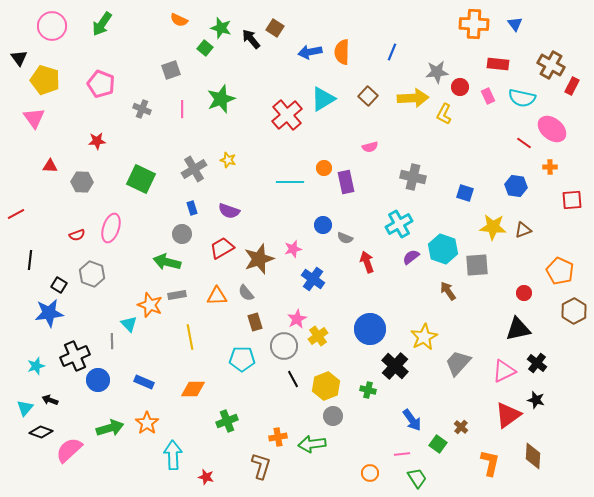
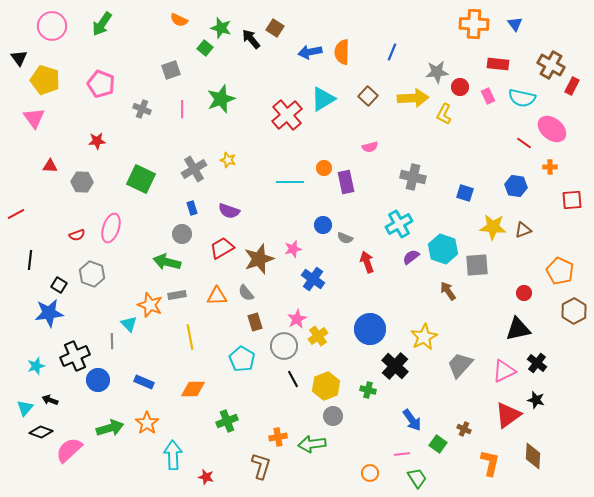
cyan pentagon at (242, 359): rotated 30 degrees clockwise
gray trapezoid at (458, 363): moved 2 px right, 2 px down
brown cross at (461, 427): moved 3 px right, 2 px down; rotated 16 degrees counterclockwise
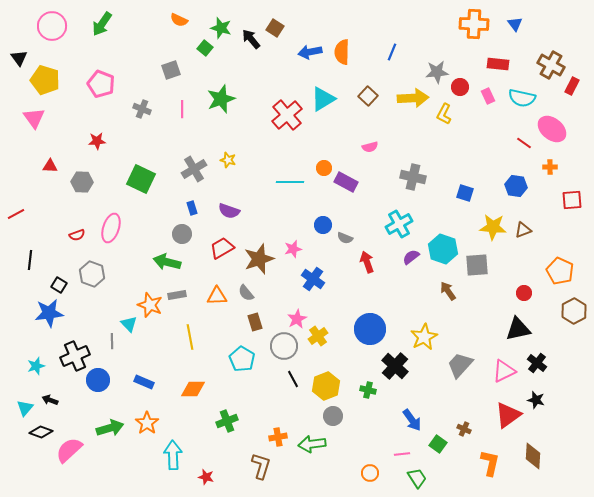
purple rectangle at (346, 182): rotated 50 degrees counterclockwise
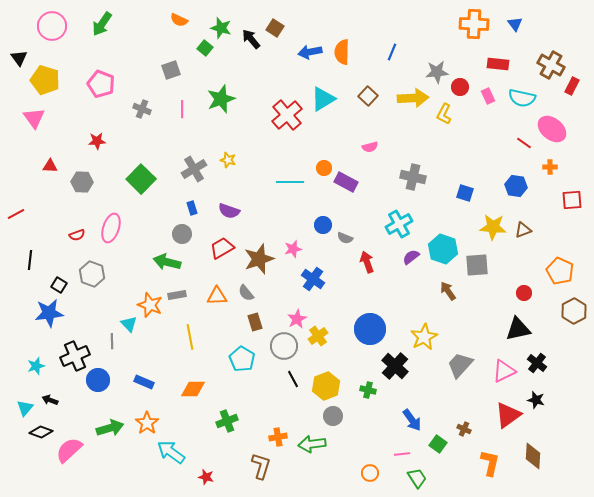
green square at (141, 179): rotated 20 degrees clockwise
cyan arrow at (173, 455): moved 2 px left, 3 px up; rotated 52 degrees counterclockwise
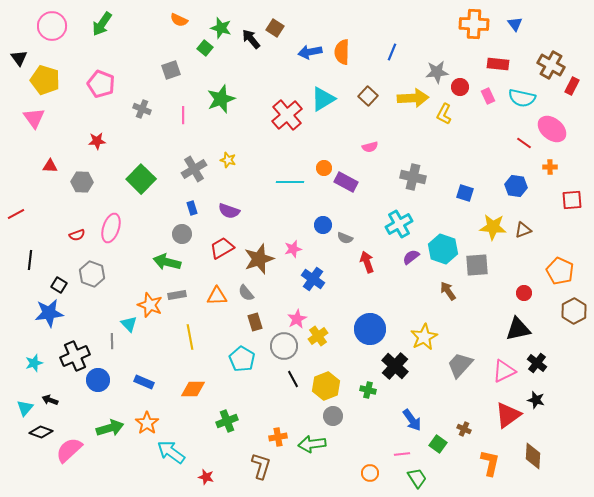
pink line at (182, 109): moved 1 px right, 6 px down
cyan star at (36, 366): moved 2 px left, 3 px up
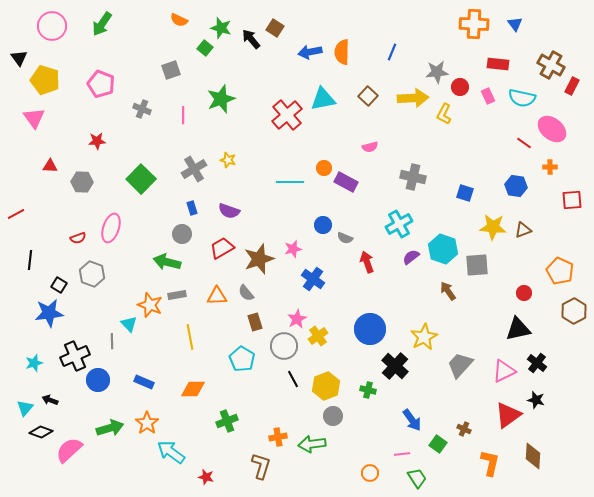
cyan triangle at (323, 99): rotated 20 degrees clockwise
red semicircle at (77, 235): moved 1 px right, 3 px down
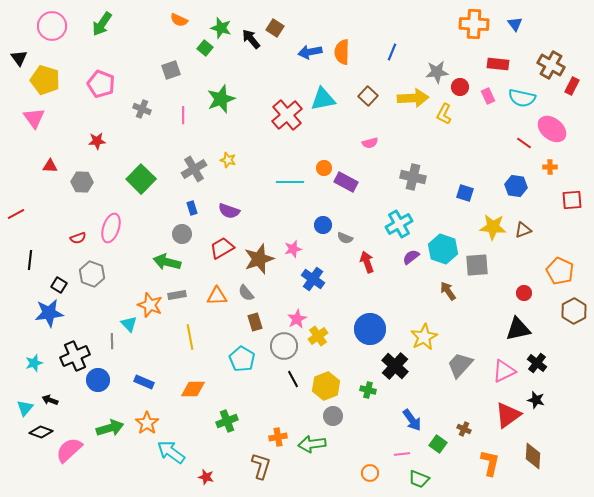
pink semicircle at (370, 147): moved 4 px up
green trapezoid at (417, 478): moved 2 px right, 1 px down; rotated 145 degrees clockwise
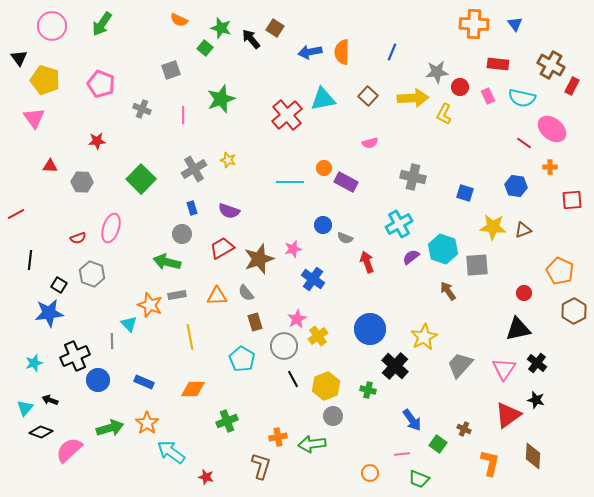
pink triangle at (504, 371): moved 2 px up; rotated 30 degrees counterclockwise
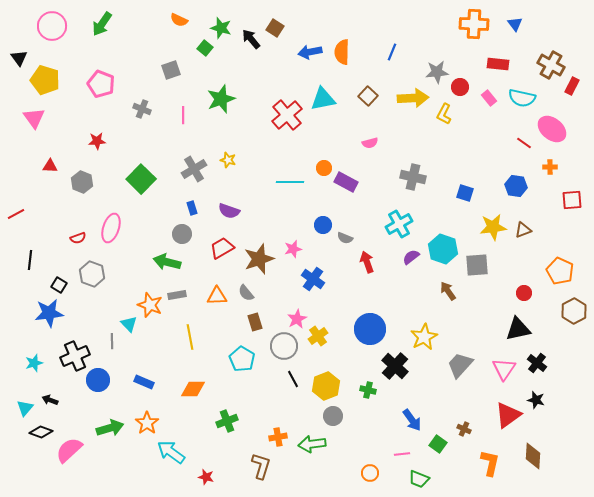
pink rectangle at (488, 96): moved 1 px right, 2 px down; rotated 14 degrees counterclockwise
gray hexagon at (82, 182): rotated 20 degrees clockwise
yellow star at (493, 227): rotated 12 degrees counterclockwise
